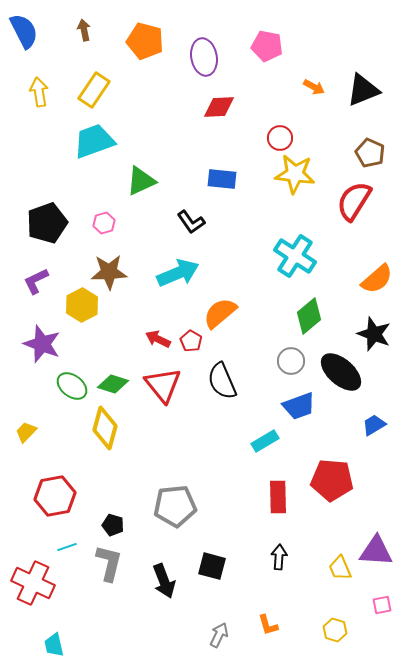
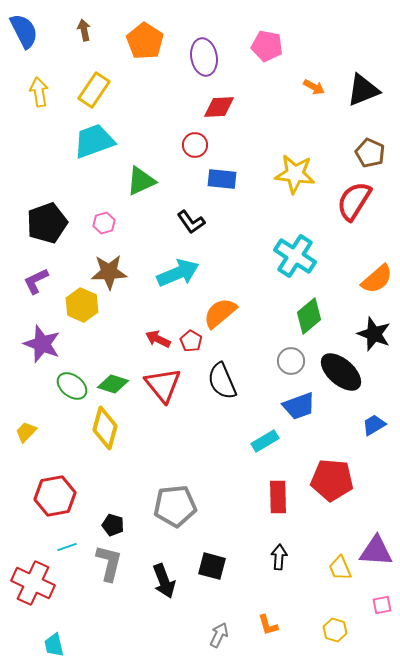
orange pentagon at (145, 41): rotated 18 degrees clockwise
red circle at (280, 138): moved 85 px left, 7 px down
yellow hexagon at (82, 305): rotated 8 degrees counterclockwise
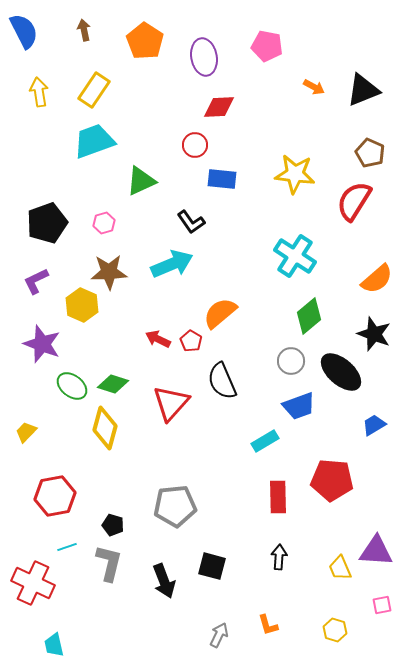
cyan arrow at (178, 273): moved 6 px left, 9 px up
red triangle at (163, 385): moved 8 px right, 18 px down; rotated 21 degrees clockwise
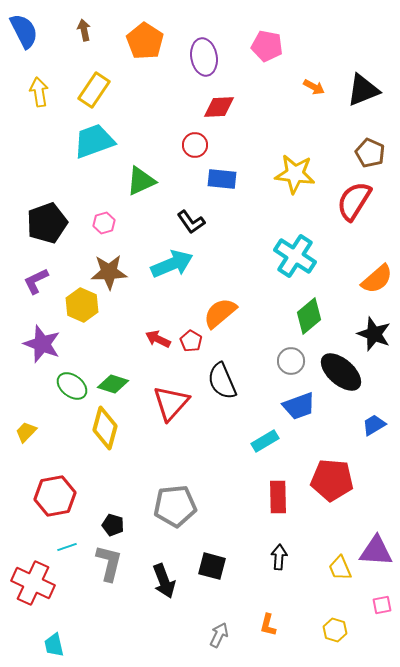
orange L-shape at (268, 625): rotated 30 degrees clockwise
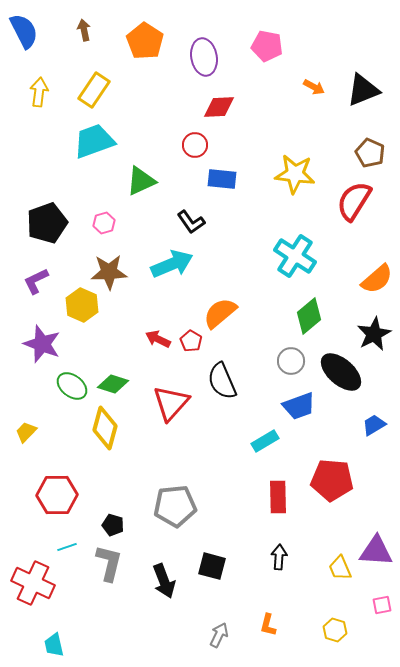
yellow arrow at (39, 92): rotated 16 degrees clockwise
black star at (374, 334): rotated 24 degrees clockwise
red hexagon at (55, 496): moved 2 px right, 1 px up; rotated 9 degrees clockwise
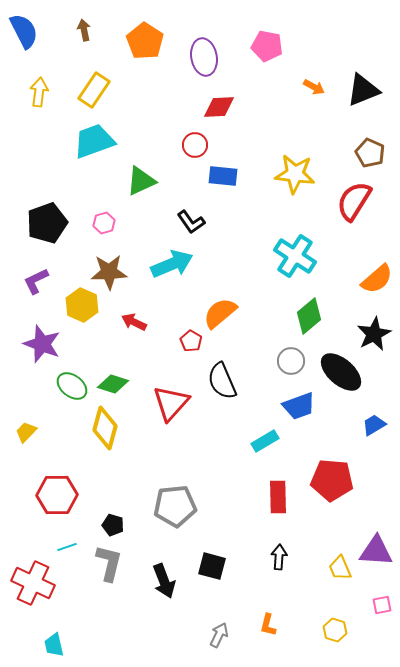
blue rectangle at (222, 179): moved 1 px right, 3 px up
red arrow at (158, 339): moved 24 px left, 17 px up
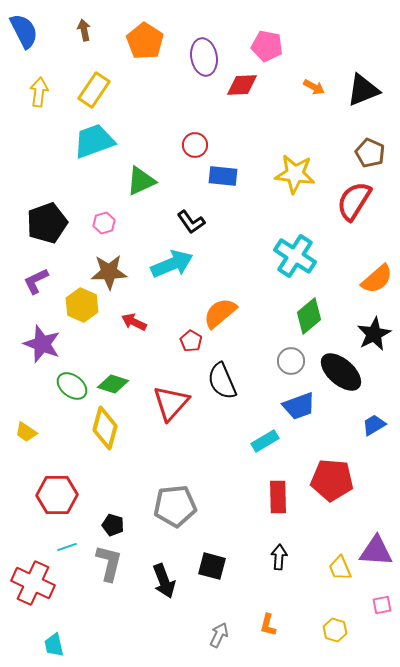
red diamond at (219, 107): moved 23 px right, 22 px up
yellow trapezoid at (26, 432): rotated 100 degrees counterclockwise
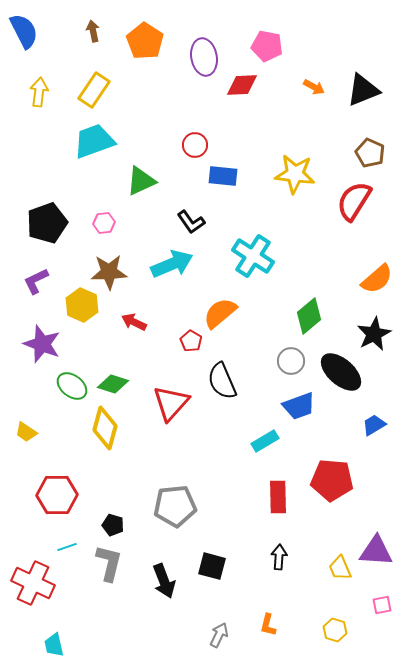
brown arrow at (84, 30): moved 9 px right, 1 px down
pink hexagon at (104, 223): rotated 10 degrees clockwise
cyan cross at (295, 256): moved 42 px left
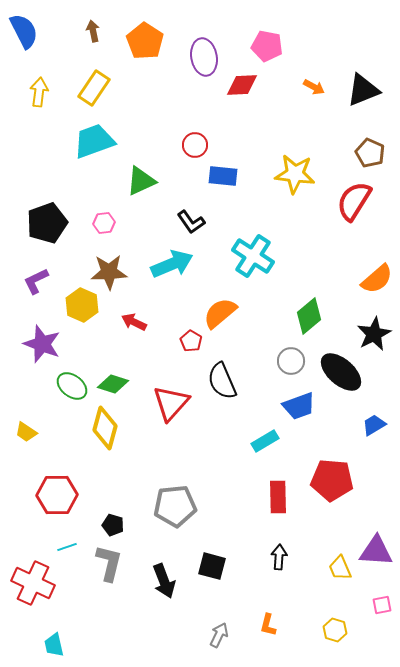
yellow rectangle at (94, 90): moved 2 px up
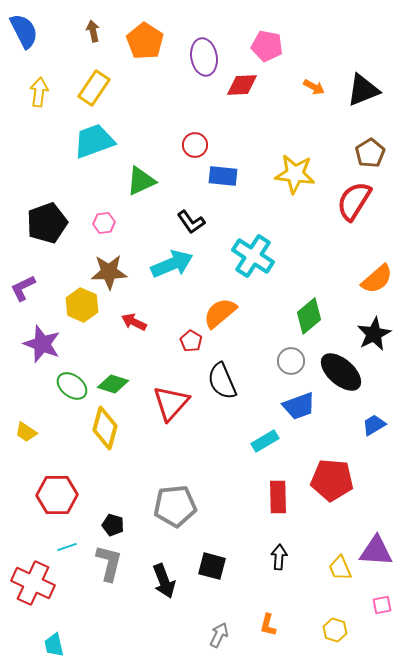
brown pentagon at (370, 153): rotated 16 degrees clockwise
purple L-shape at (36, 281): moved 13 px left, 7 px down
